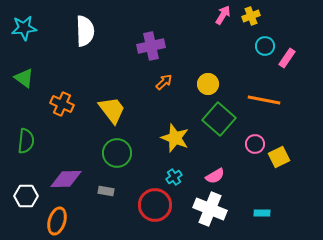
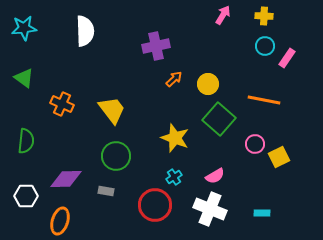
yellow cross: moved 13 px right; rotated 24 degrees clockwise
purple cross: moved 5 px right
orange arrow: moved 10 px right, 3 px up
green circle: moved 1 px left, 3 px down
orange ellipse: moved 3 px right
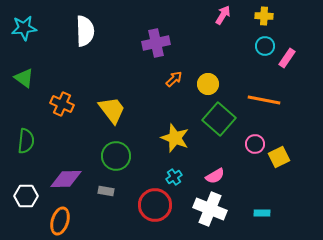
purple cross: moved 3 px up
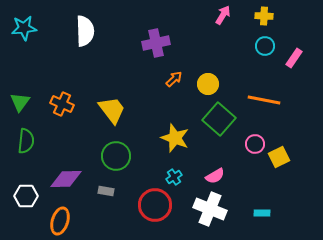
pink rectangle: moved 7 px right
green triangle: moved 4 px left, 24 px down; rotated 30 degrees clockwise
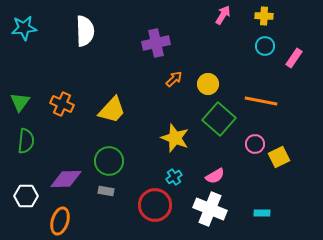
orange line: moved 3 px left, 1 px down
yellow trapezoid: rotated 80 degrees clockwise
green circle: moved 7 px left, 5 px down
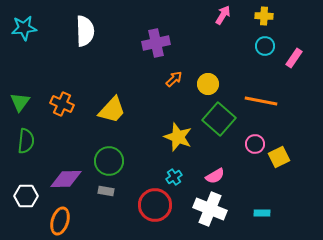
yellow star: moved 3 px right, 1 px up
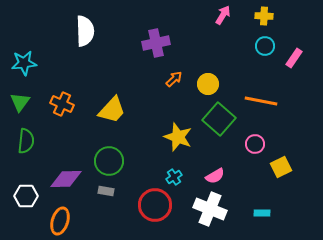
cyan star: moved 35 px down
yellow square: moved 2 px right, 10 px down
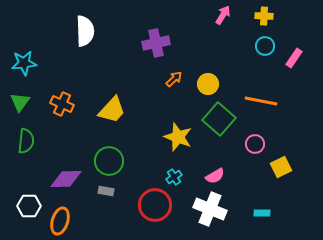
white hexagon: moved 3 px right, 10 px down
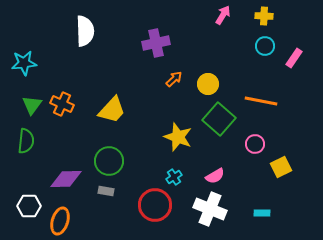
green triangle: moved 12 px right, 3 px down
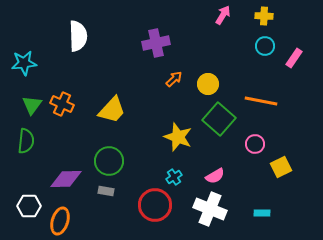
white semicircle: moved 7 px left, 5 px down
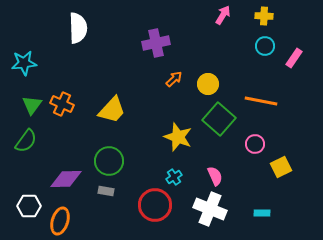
white semicircle: moved 8 px up
green semicircle: rotated 30 degrees clockwise
pink semicircle: rotated 84 degrees counterclockwise
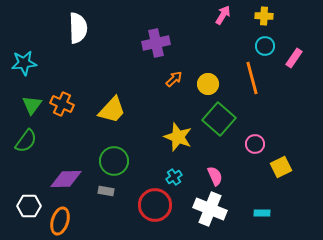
orange line: moved 9 px left, 23 px up; rotated 64 degrees clockwise
green circle: moved 5 px right
